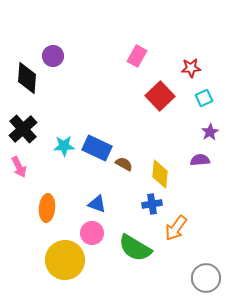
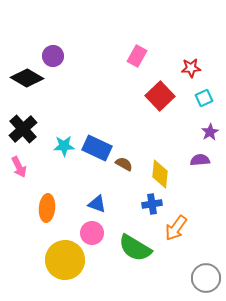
black diamond: rotated 64 degrees counterclockwise
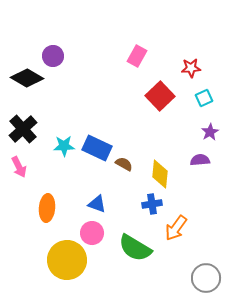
yellow circle: moved 2 px right
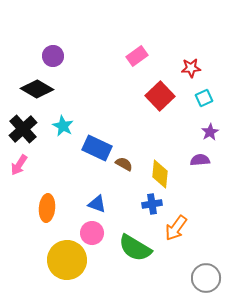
pink rectangle: rotated 25 degrees clockwise
black diamond: moved 10 px right, 11 px down
cyan star: moved 1 px left, 20 px up; rotated 30 degrees clockwise
pink arrow: moved 2 px up; rotated 60 degrees clockwise
